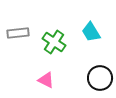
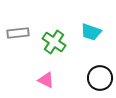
cyan trapezoid: rotated 40 degrees counterclockwise
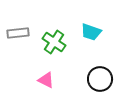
black circle: moved 1 px down
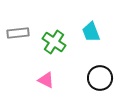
cyan trapezoid: rotated 50 degrees clockwise
black circle: moved 1 px up
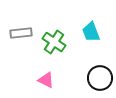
gray rectangle: moved 3 px right
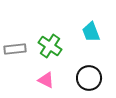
gray rectangle: moved 6 px left, 16 px down
green cross: moved 4 px left, 4 px down
black circle: moved 11 px left
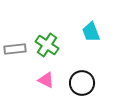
green cross: moved 3 px left, 1 px up
black circle: moved 7 px left, 5 px down
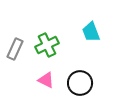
green cross: rotated 30 degrees clockwise
gray rectangle: rotated 60 degrees counterclockwise
black circle: moved 2 px left
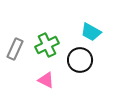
cyan trapezoid: rotated 40 degrees counterclockwise
black circle: moved 23 px up
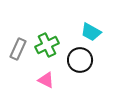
gray rectangle: moved 3 px right
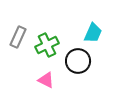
cyan trapezoid: moved 2 px right, 1 px down; rotated 95 degrees counterclockwise
gray rectangle: moved 12 px up
black circle: moved 2 px left, 1 px down
